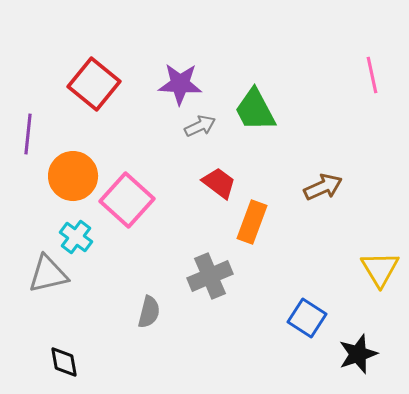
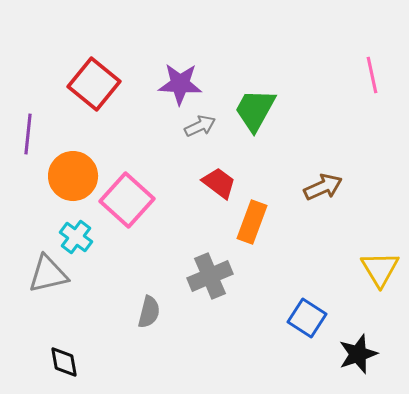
green trapezoid: rotated 57 degrees clockwise
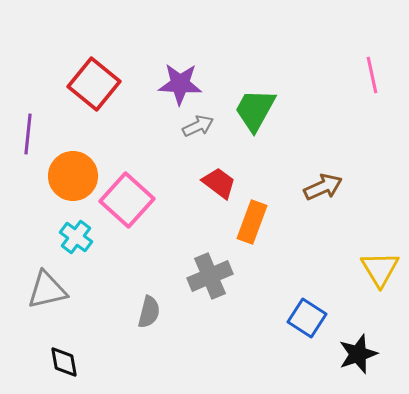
gray arrow: moved 2 px left
gray triangle: moved 1 px left, 16 px down
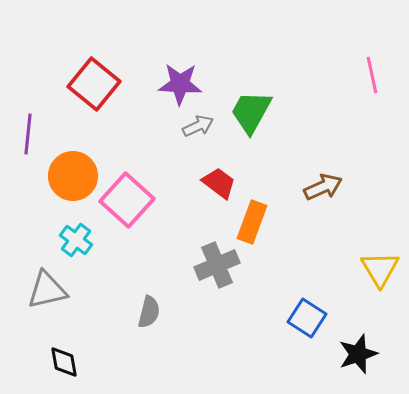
green trapezoid: moved 4 px left, 2 px down
cyan cross: moved 3 px down
gray cross: moved 7 px right, 11 px up
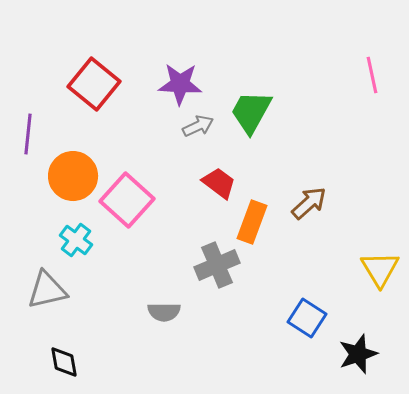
brown arrow: moved 14 px left, 16 px down; rotated 18 degrees counterclockwise
gray semicircle: moved 15 px right; rotated 76 degrees clockwise
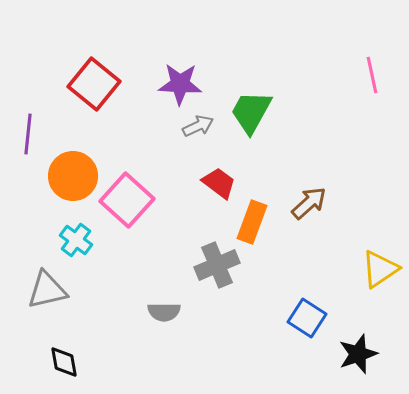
yellow triangle: rotated 27 degrees clockwise
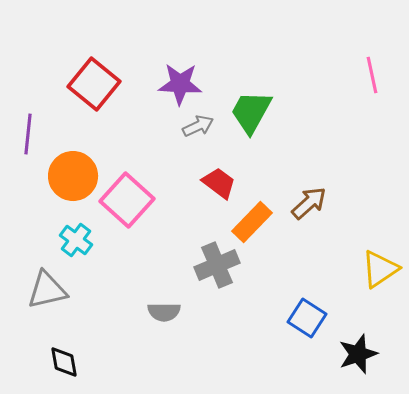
orange rectangle: rotated 24 degrees clockwise
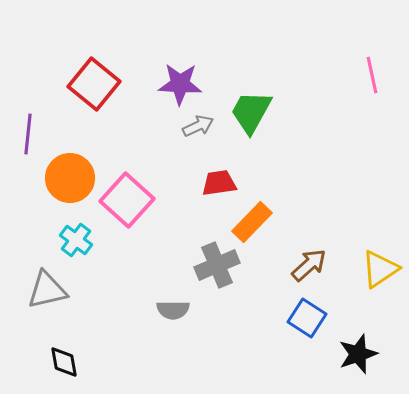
orange circle: moved 3 px left, 2 px down
red trapezoid: rotated 45 degrees counterclockwise
brown arrow: moved 62 px down
gray semicircle: moved 9 px right, 2 px up
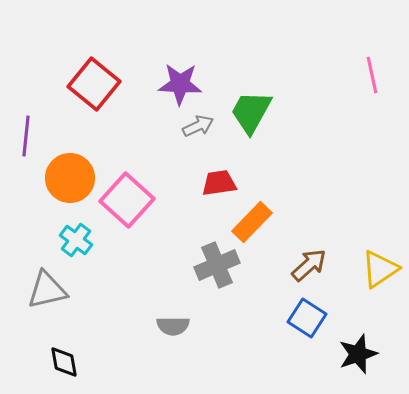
purple line: moved 2 px left, 2 px down
gray semicircle: moved 16 px down
